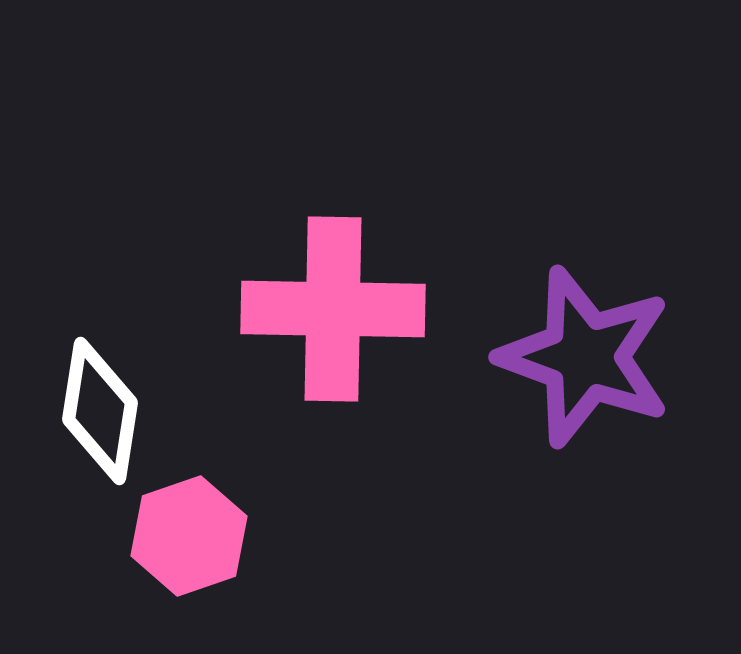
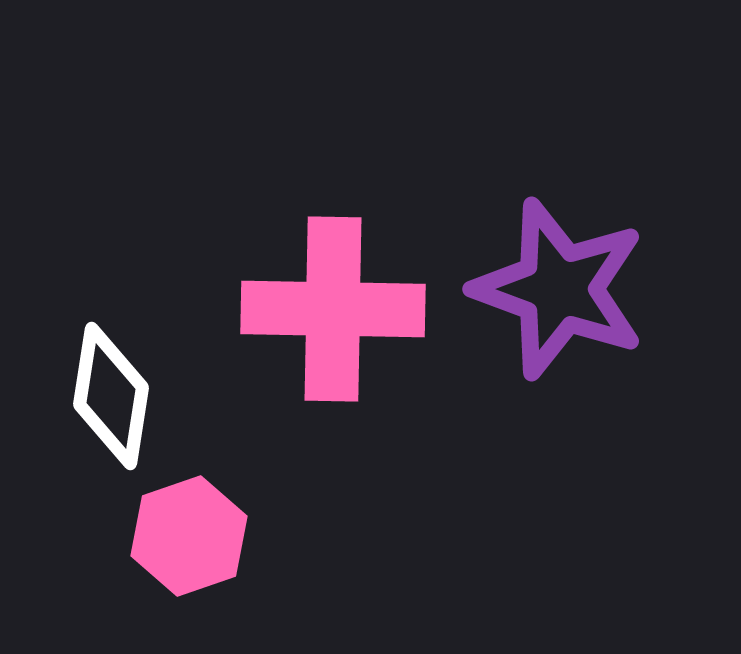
purple star: moved 26 px left, 68 px up
white diamond: moved 11 px right, 15 px up
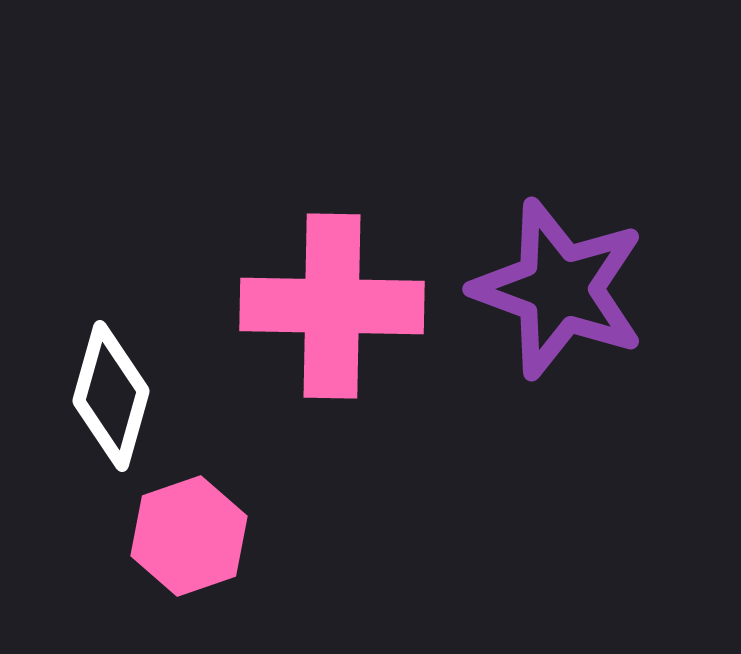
pink cross: moved 1 px left, 3 px up
white diamond: rotated 7 degrees clockwise
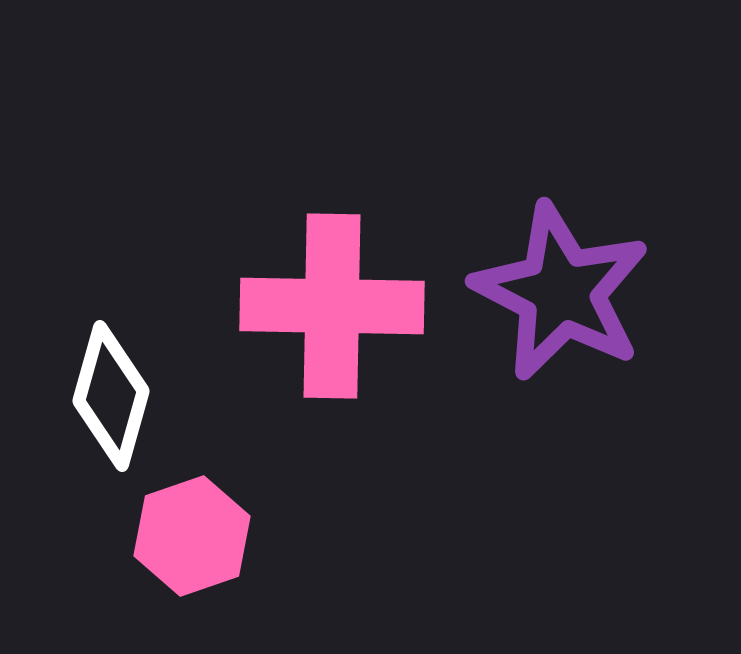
purple star: moved 2 px right, 3 px down; rotated 7 degrees clockwise
pink hexagon: moved 3 px right
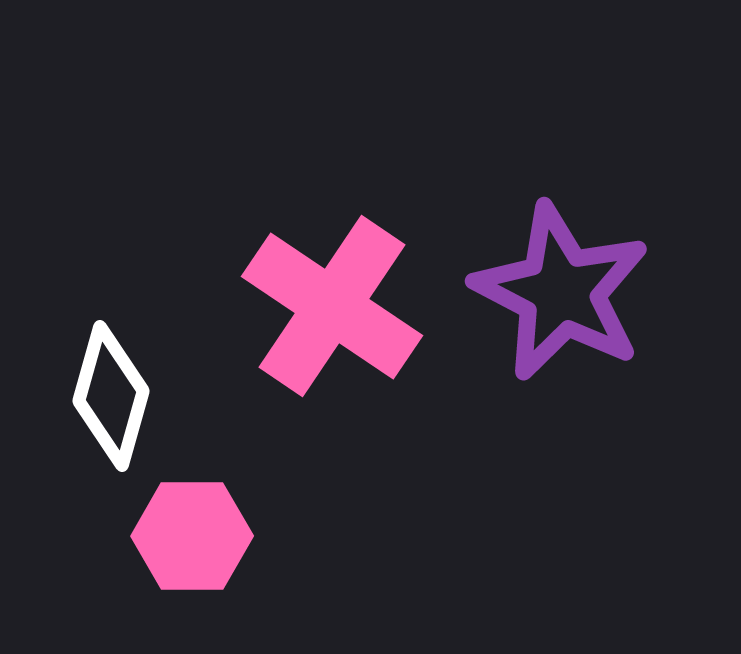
pink cross: rotated 33 degrees clockwise
pink hexagon: rotated 19 degrees clockwise
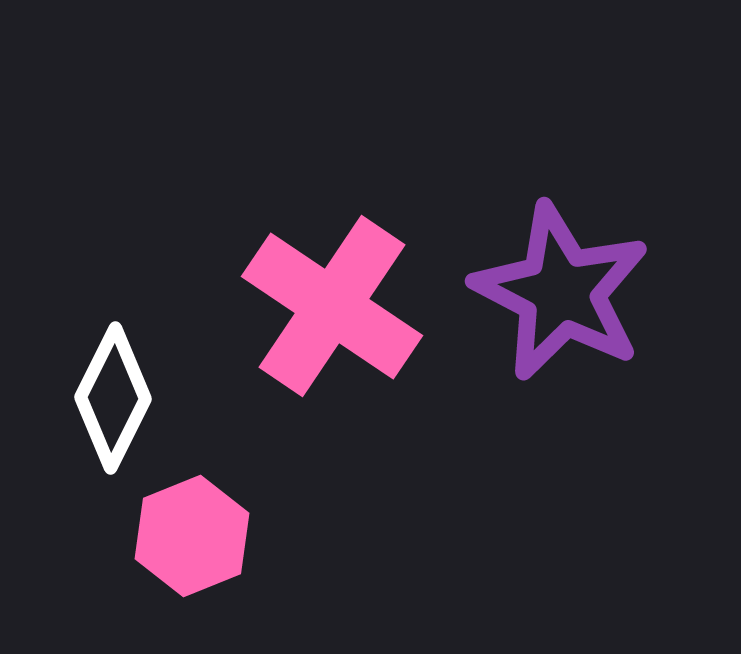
white diamond: moved 2 px right, 2 px down; rotated 11 degrees clockwise
pink hexagon: rotated 22 degrees counterclockwise
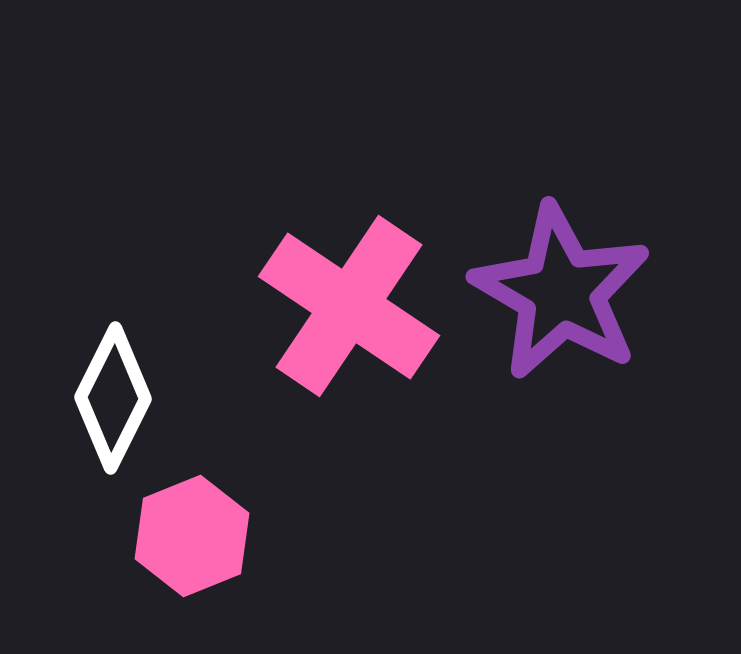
purple star: rotated 3 degrees clockwise
pink cross: moved 17 px right
